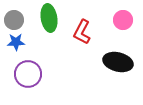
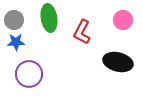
purple circle: moved 1 px right
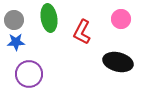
pink circle: moved 2 px left, 1 px up
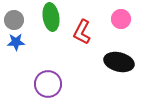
green ellipse: moved 2 px right, 1 px up
black ellipse: moved 1 px right
purple circle: moved 19 px right, 10 px down
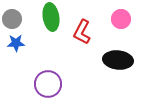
gray circle: moved 2 px left, 1 px up
blue star: moved 1 px down
black ellipse: moved 1 px left, 2 px up; rotated 8 degrees counterclockwise
